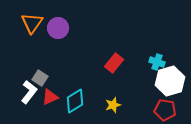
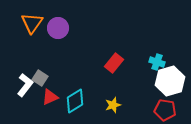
white L-shape: moved 4 px left, 7 px up
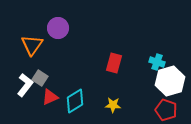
orange triangle: moved 22 px down
red rectangle: rotated 24 degrees counterclockwise
yellow star: rotated 21 degrees clockwise
red pentagon: moved 1 px right; rotated 10 degrees clockwise
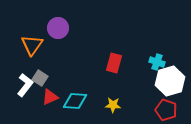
cyan diamond: rotated 35 degrees clockwise
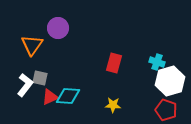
gray square: rotated 21 degrees counterclockwise
cyan diamond: moved 7 px left, 5 px up
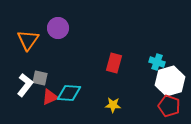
orange triangle: moved 4 px left, 5 px up
cyan diamond: moved 1 px right, 3 px up
red pentagon: moved 3 px right, 4 px up
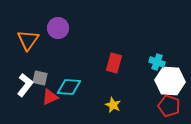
white hexagon: rotated 20 degrees clockwise
cyan diamond: moved 6 px up
yellow star: rotated 21 degrees clockwise
